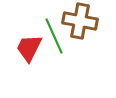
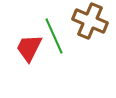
brown cross: moved 10 px right; rotated 12 degrees clockwise
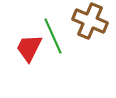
green line: moved 1 px left
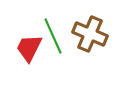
brown cross: moved 13 px down
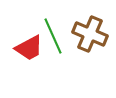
red trapezoid: rotated 144 degrees counterclockwise
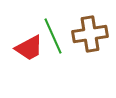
brown cross: rotated 32 degrees counterclockwise
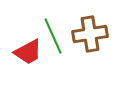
red trapezoid: moved 1 px left, 4 px down
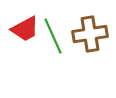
red trapezoid: moved 3 px left, 23 px up
